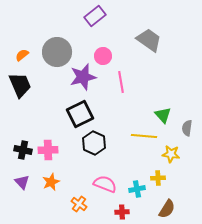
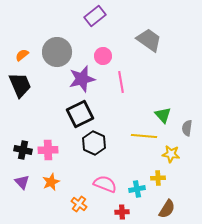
purple star: moved 1 px left, 2 px down
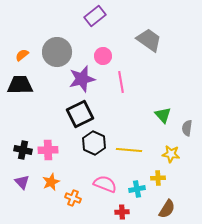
black trapezoid: rotated 68 degrees counterclockwise
yellow line: moved 15 px left, 14 px down
orange cross: moved 6 px left, 6 px up; rotated 14 degrees counterclockwise
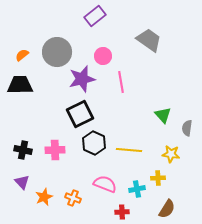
pink cross: moved 7 px right
orange star: moved 7 px left, 15 px down
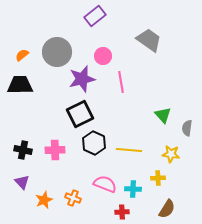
cyan cross: moved 4 px left; rotated 14 degrees clockwise
orange star: moved 3 px down
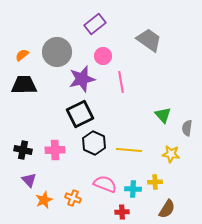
purple rectangle: moved 8 px down
black trapezoid: moved 4 px right
yellow cross: moved 3 px left, 4 px down
purple triangle: moved 7 px right, 2 px up
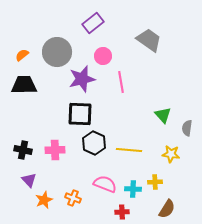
purple rectangle: moved 2 px left, 1 px up
black square: rotated 28 degrees clockwise
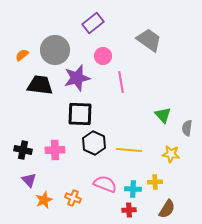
gray circle: moved 2 px left, 2 px up
purple star: moved 5 px left, 1 px up
black trapezoid: moved 16 px right; rotated 8 degrees clockwise
red cross: moved 7 px right, 2 px up
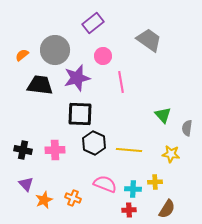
purple triangle: moved 3 px left, 4 px down
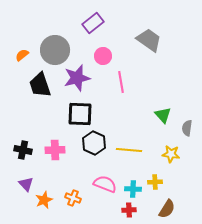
black trapezoid: rotated 116 degrees counterclockwise
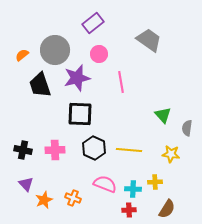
pink circle: moved 4 px left, 2 px up
black hexagon: moved 5 px down
